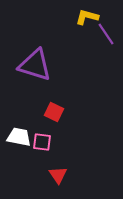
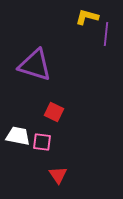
purple line: rotated 40 degrees clockwise
white trapezoid: moved 1 px left, 1 px up
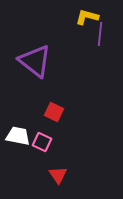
purple line: moved 6 px left
purple triangle: moved 4 px up; rotated 21 degrees clockwise
pink square: rotated 18 degrees clockwise
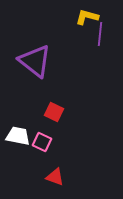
red triangle: moved 3 px left, 2 px down; rotated 36 degrees counterclockwise
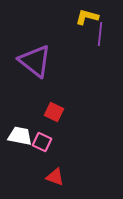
white trapezoid: moved 2 px right
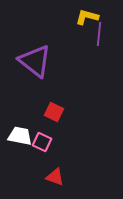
purple line: moved 1 px left
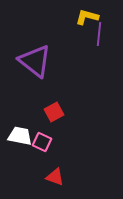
red square: rotated 36 degrees clockwise
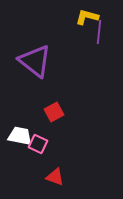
purple line: moved 2 px up
pink square: moved 4 px left, 2 px down
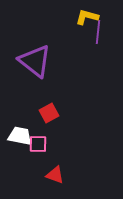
purple line: moved 1 px left
red square: moved 5 px left, 1 px down
pink square: rotated 24 degrees counterclockwise
red triangle: moved 2 px up
